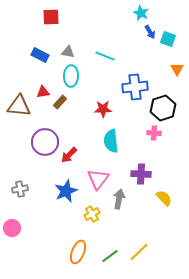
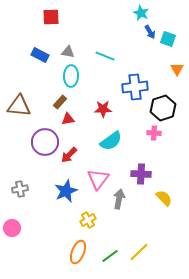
red triangle: moved 25 px right, 27 px down
cyan semicircle: rotated 120 degrees counterclockwise
yellow cross: moved 4 px left, 6 px down
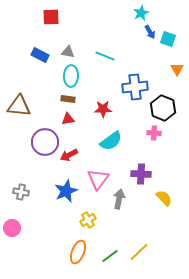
cyan star: rotated 21 degrees clockwise
brown rectangle: moved 8 px right, 3 px up; rotated 56 degrees clockwise
black hexagon: rotated 20 degrees counterclockwise
red arrow: rotated 18 degrees clockwise
gray cross: moved 1 px right, 3 px down; rotated 21 degrees clockwise
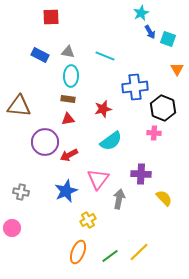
red star: rotated 12 degrees counterclockwise
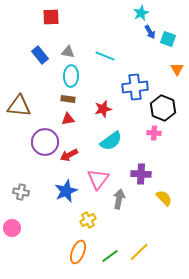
blue rectangle: rotated 24 degrees clockwise
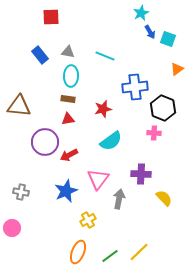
orange triangle: rotated 24 degrees clockwise
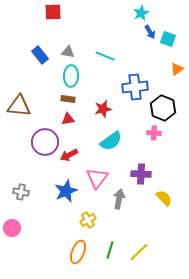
red square: moved 2 px right, 5 px up
pink triangle: moved 1 px left, 1 px up
green line: moved 6 px up; rotated 36 degrees counterclockwise
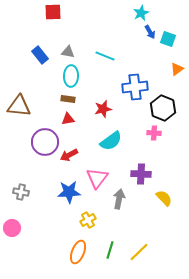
blue star: moved 3 px right, 1 px down; rotated 20 degrees clockwise
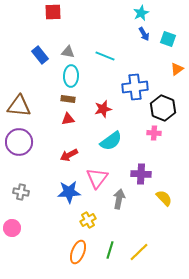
blue arrow: moved 6 px left, 2 px down
purple circle: moved 26 px left
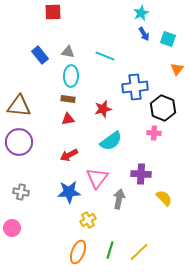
orange triangle: rotated 16 degrees counterclockwise
